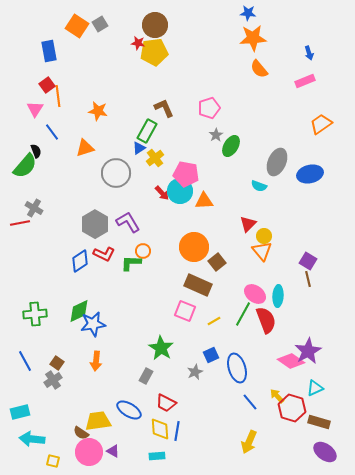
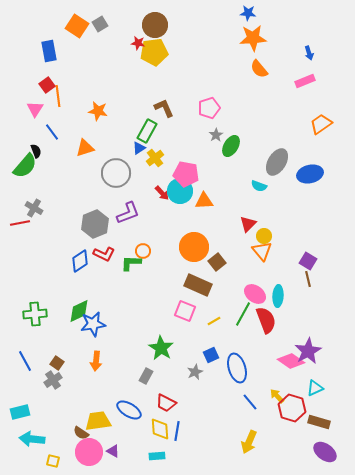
gray ellipse at (277, 162): rotated 8 degrees clockwise
purple L-shape at (128, 222): moved 9 px up; rotated 100 degrees clockwise
gray hexagon at (95, 224): rotated 8 degrees clockwise
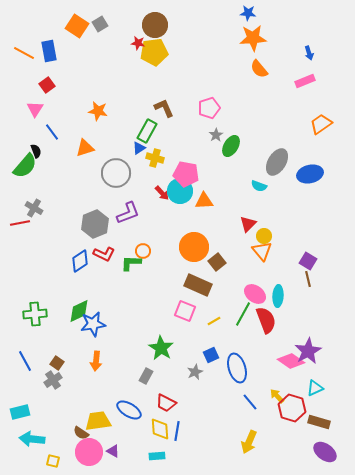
orange line at (58, 96): moved 34 px left, 43 px up; rotated 55 degrees counterclockwise
yellow cross at (155, 158): rotated 36 degrees counterclockwise
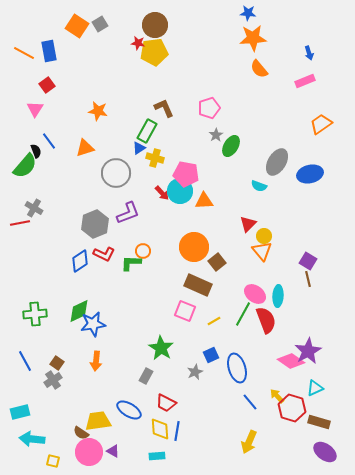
blue line at (52, 132): moved 3 px left, 9 px down
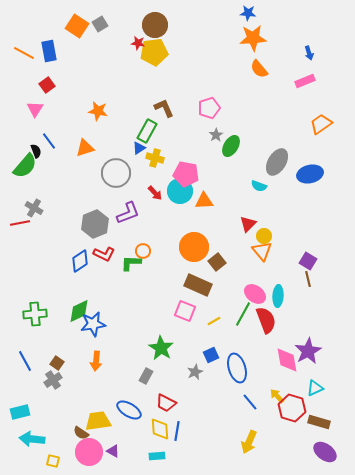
red arrow at (162, 193): moved 7 px left
pink diamond at (291, 361): moved 4 px left, 1 px up; rotated 44 degrees clockwise
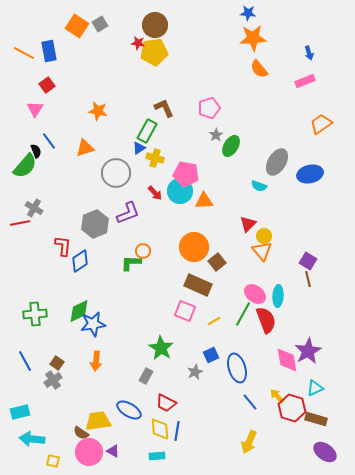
red L-shape at (104, 254): moved 41 px left, 8 px up; rotated 110 degrees counterclockwise
brown rectangle at (319, 422): moved 3 px left, 3 px up
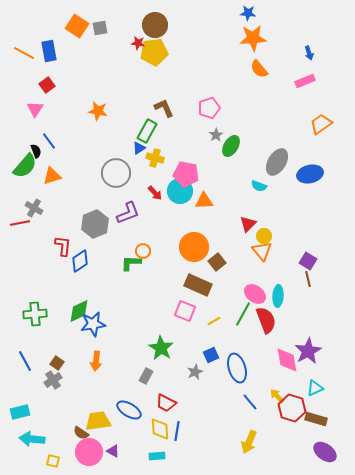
gray square at (100, 24): moved 4 px down; rotated 21 degrees clockwise
orange triangle at (85, 148): moved 33 px left, 28 px down
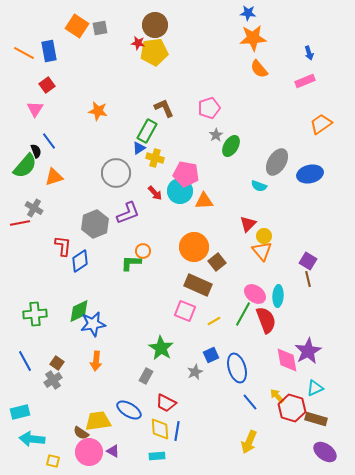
orange triangle at (52, 176): moved 2 px right, 1 px down
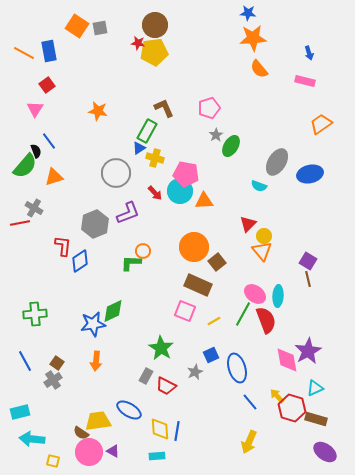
pink rectangle at (305, 81): rotated 36 degrees clockwise
green diamond at (79, 311): moved 34 px right
red trapezoid at (166, 403): moved 17 px up
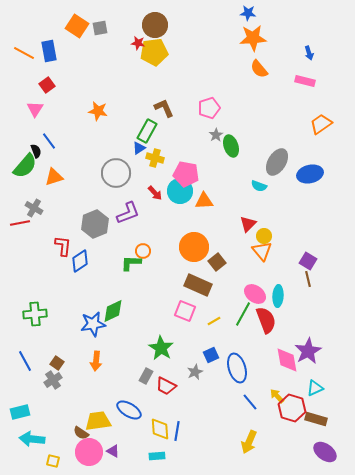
green ellipse at (231, 146): rotated 50 degrees counterclockwise
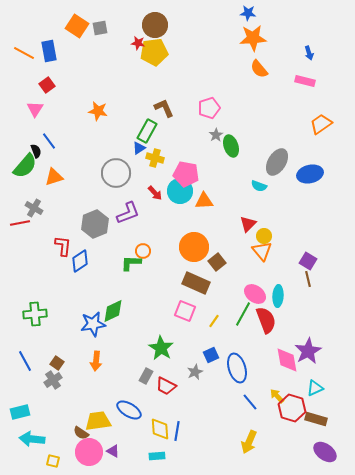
brown rectangle at (198, 285): moved 2 px left, 2 px up
yellow line at (214, 321): rotated 24 degrees counterclockwise
